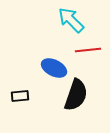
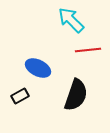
blue ellipse: moved 16 px left
black rectangle: rotated 24 degrees counterclockwise
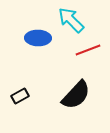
red line: rotated 15 degrees counterclockwise
blue ellipse: moved 30 px up; rotated 25 degrees counterclockwise
black semicircle: rotated 24 degrees clockwise
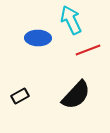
cyan arrow: rotated 20 degrees clockwise
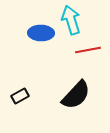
cyan arrow: rotated 8 degrees clockwise
blue ellipse: moved 3 px right, 5 px up
red line: rotated 10 degrees clockwise
